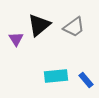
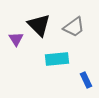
black triangle: rotated 35 degrees counterclockwise
cyan rectangle: moved 1 px right, 17 px up
blue rectangle: rotated 14 degrees clockwise
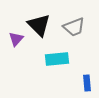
gray trapezoid: rotated 15 degrees clockwise
purple triangle: rotated 14 degrees clockwise
blue rectangle: moved 1 px right, 3 px down; rotated 21 degrees clockwise
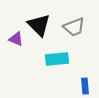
purple triangle: rotated 49 degrees counterclockwise
blue rectangle: moved 2 px left, 3 px down
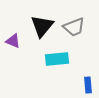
black triangle: moved 3 px right, 1 px down; rotated 25 degrees clockwise
purple triangle: moved 3 px left, 2 px down
blue rectangle: moved 3 px right, 1 px up
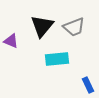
purple triangle: moved 2 px left
blue rectangle: rotated 21 degrees counterclockwise
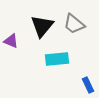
gray trapezoid: moved 3 px up; rotated 60 degrees clockwise
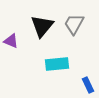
gray trapezoid: rotated 80 degrees clockwise
cyan rectangle: moved 5 px down
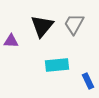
purple triangle: rotated 21 degrees counterclockwise
cyan rectangle: moved 1 px down
blue rectangle: moved 4 px up
